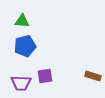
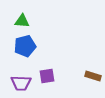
purple square: moved 2 px right
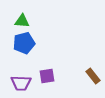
blue pentagon: moved 1 px left, 3 px up
brown rectangle: rotated 35 degrees clockwise
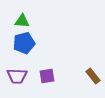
purple trapezoid: moved 4 px left, 7 px up
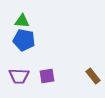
blue pentagon: moved 3 px up; rotated 25 degrees clockwise
purple trapezoid: moved 2 px right
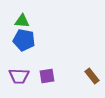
brown rectangle: moved 1 px left
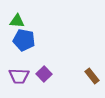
green triangle: moved 5 px left
purple square: moved 3 px left, 2 px up; rotated 35 degrees counterclockwise
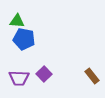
blue pentagon: moved 1 px up
purple trapezoid: moved 2 px down
